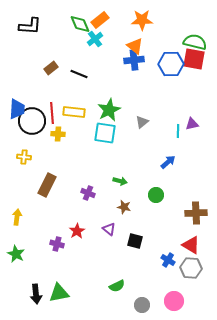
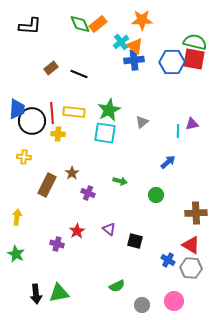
orange rectangle at (100, 20): moved 2 px left, 4 px down
cyan cross at (95, 39): moved 26 px right, 3 px down
blue hexagon at (171, 64): moved 1 px right, 2 px up
brown star at (124, 207): moved 52 px left, 34 px up; rotated 24 degrees clockwise
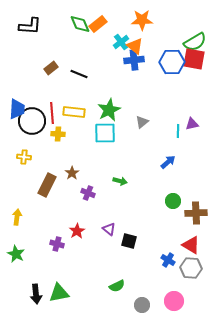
green semicircle at (195, 42): rotated 135 degrees clockwise
cyan square at (105, 133): rotated 10 degrees counterclockwise
green circle at (156, 195): moved 17 px right, 6 px down
black square at (135, 241): moved 6 px left
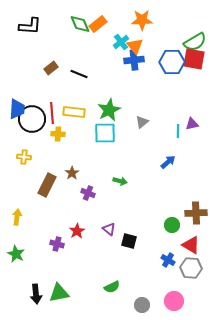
orange triangle at (135, 46): rotated 12 degrees clockwise
black circle at (32, 121): moved 2 px up
green circle at (173, 201): moved 1 px left, 24 px down
green semicircle at (117, 286): moved 5 px left, 1 px down
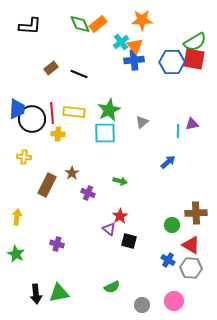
red star at (77, 231): moved 43 px right, 15 px up
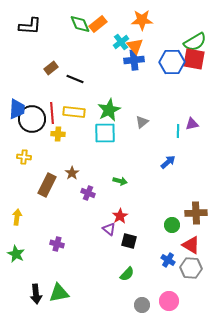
black line at (79, 74): moved 4 px left, 5 px down
green semicircle at (112, 287): moved 15 px right, 13 px up; rotated 21 degrees counterclockwise
pink circle at (174, 301): moved 5 px left
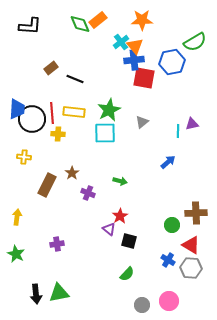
orange rectangle at (98, 24): moved 4 px up
red square at (194, 59): moved 50 px left, 19 px down
blue hexagon at (172, 62): rotated 10 degrees counterclockwise
purple cross at (57, 244): rotated 24 degrees counterclockwise
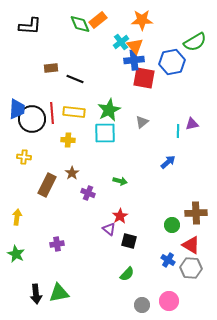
brown rectangle at (51, 68): rotated 32 degrees clockwise
yellow cross at (58, 134): moved 10 px right, 6 px down
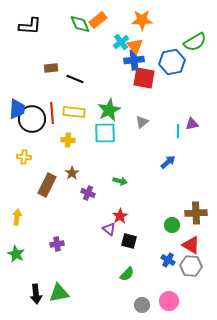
gray hexagon at (191, 268): moved 2 px up
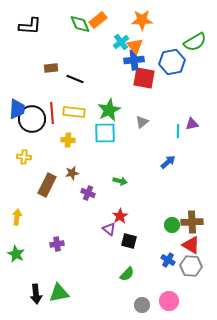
brown star at (72, 173): rotated 24 degrees clockwise
brown cross at (196, 213): moved 4 px left, 9 px down
